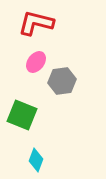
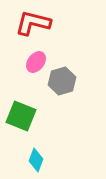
red L-shape: moved 3 px left
gray hexagon: rotated 8 degrees counterclockwise
green square: moved 1 px left, 1 px down
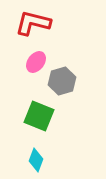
green square: moved 18 px right
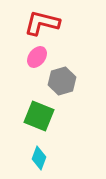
red L-shape: moved 9 px right
pink ellipse: moved 1 px right, 5 px up
cyan diamond: moved 3 px right, 2 px up
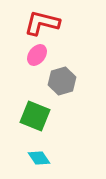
pink ellipse: moved 2 px up
green square: moved 4 px left
cyan diamond: rotated 55 degrees counterclockwise
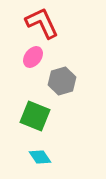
red L-shape: rotated 51 degrees clockwise
pink ellipse: moved 4 px left, 2 px down
cyan diamond: moved 1 px right, 1 px up
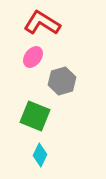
red L-shape: rotated 33 degrees counterclockwise
cyan diamond: moved 2 px up; rotated 60 degrees clockwise
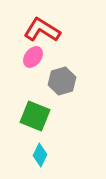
red L-shape: moved 7 px down
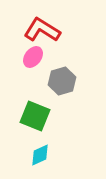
cyan diamond: rotated 40 degrees clockwise
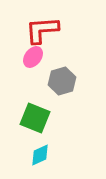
red L-shape: rotated 36 degrees counterclockwise
green square: moved 2 px down
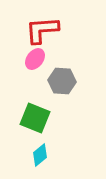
pink ellipse: moved 2 px right, 2 px down
gray hexagon: rotated 20 degrees clockwise
cyan diamond: rotated 15 degrees counterclockwise
